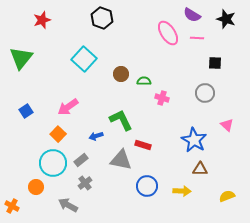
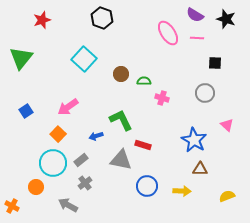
purple semicircle: moved 3 px right
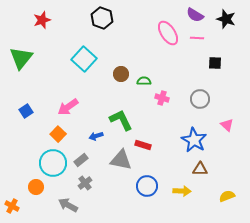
gray circle: moved 5 px left, 6 px down
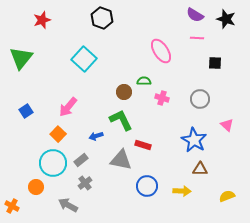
pink ellipse: moved 7 px left, 18 px down
brown circle: moved 3 px right, 18 px down
pink arrow: rotated 15 degrees counterclockwise
